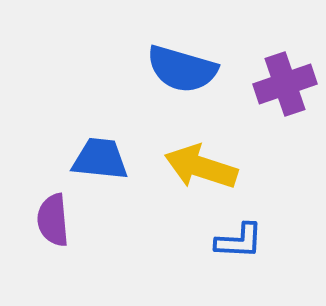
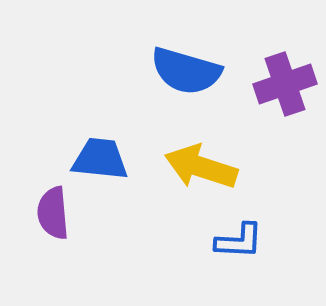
blue semicircle: moved 4 px right, 2 px down
purple semicircle: moved 7 px up
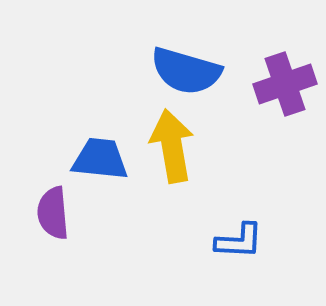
yellow arrow: moved 29 px left, 21 px up; rotated 62 degrees clockwise
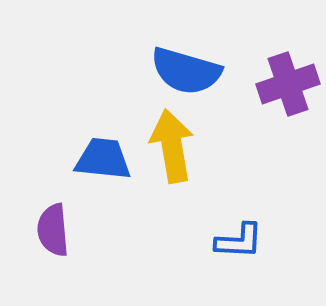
purple cross: moved 3 px right
blue trapezoid: moved 3 px right
purple semicircle: moved 17 px down
